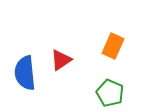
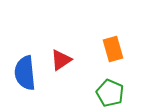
orange rectangle: moved 3 px down; rotated 40 degrees counterclockwise
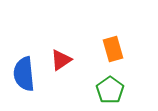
blue semicircle: moved 1 px left, 1 px down
green pentagon: moved 3 px up; rotated 12 degrees clockwise
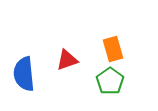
red triangle: moved 6 px right; rotated 15 degrees clockwise
green pentagon: moved 9 px up
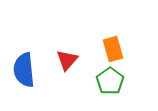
red triangle: rotated 30 degrees counterclockwise
blue semicircle: moved 4 px up
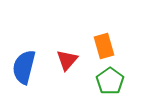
orange rectangle: moved 9 px left, 3 px up
blue semicircle: moved 3 px up; rotated 20 degrees clockwise
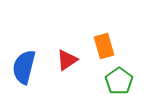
red triangle: rotated 15 degrees clockwise
green pentagon: moved 9 px right
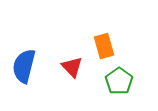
red triangle: moved 5 px right, 7 px down; rotated 40 degrees counterclockwise
blue semicircle: moved 1 px up
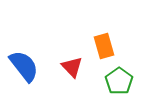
blue semicircle: rotated 128 degrees clockwise
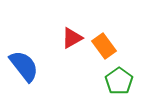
orange rectangle: rotated 20 degrees counterclockwise
red triangle: moved 29 px up; rotated 45 degrees clockwise
